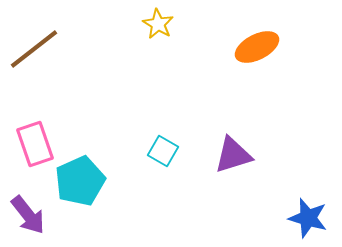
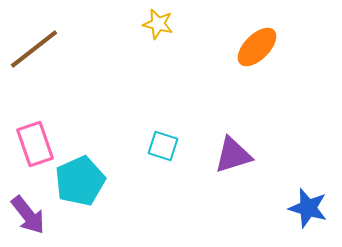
yellow star: rotated 16 degrees counterclockwise
orange ellipse: rotated 18 degrees counterclockwise
cyan square: moved 5 px up; rotated 12 degrees counterclockwise
blue star: moved 10 px up
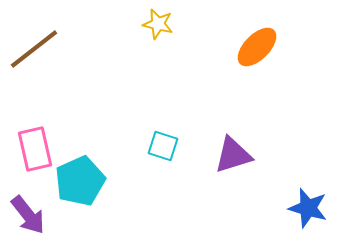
pink rectangle: moved 5 px down; rotated 6 degrees clockwise
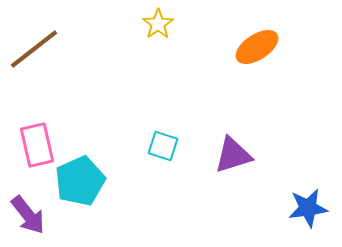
yellow star: rotated 24 degrees clockwise
orange ellipse: rotated 12 degrees clockwise
pink rectangle: moved 2 px right, 4 px up
blue star: rotated 24 degrees counterclockwise
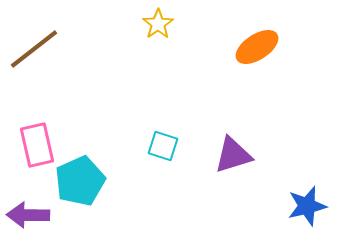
blue star: moved 1 px left, 2 px up; rotated 6 degrees counterclockwise
purple arrow: rotated 129 degrees clockwise
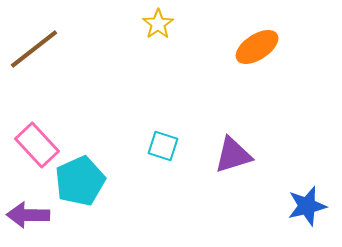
pink rectangle: rotated 30 degrees counterclockwise
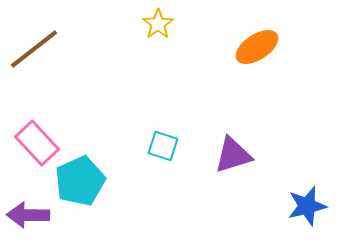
pink rectangle: moved 2 px up
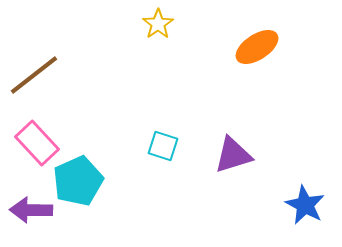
brown line: moved 26 px down
cyan pentagon: moved 2 px left
blue star: moved 2 px left, 1 px up; rotated 30 degrees counterclockwise
purple arrow: moved 3 px right, 5 px up
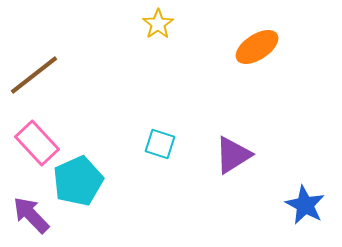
cyan square: moved 3 px left, 2 px up
purple triangle: rotated 15 degrees counterclockwise
purple arrow: moved 5 px down; rotated 45 degrees clockwise
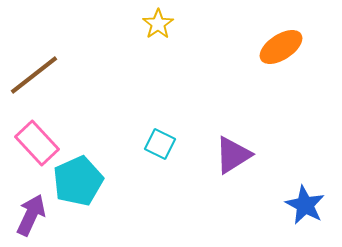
orange ellipse: moved 24 px right
cyan square: rotated 8 degrees clockwise
purple arrow: rotated 69 degrees clockwise
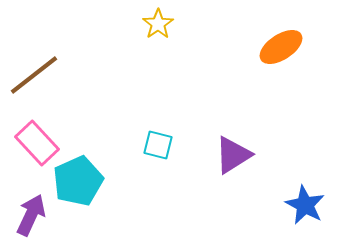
cyan square: moved 2 px left, 1 px down; rotated 12 degrees counterclockwise
